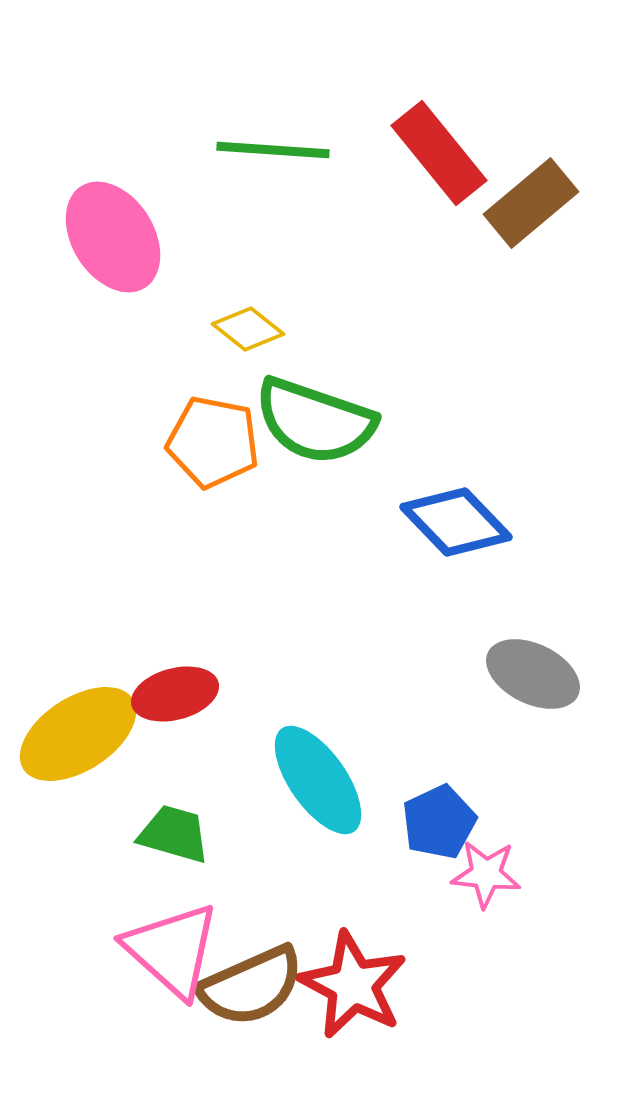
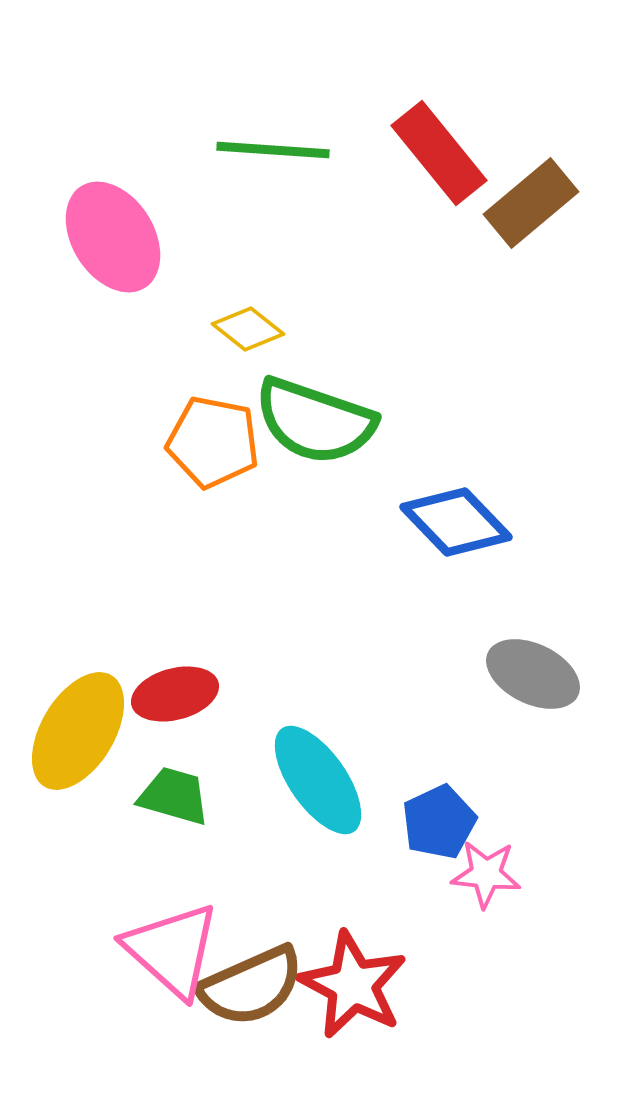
yellow ellipse: moved 3 px up; rotated 26 degrees counterclockwise
green trapezoid: moved 38 px up
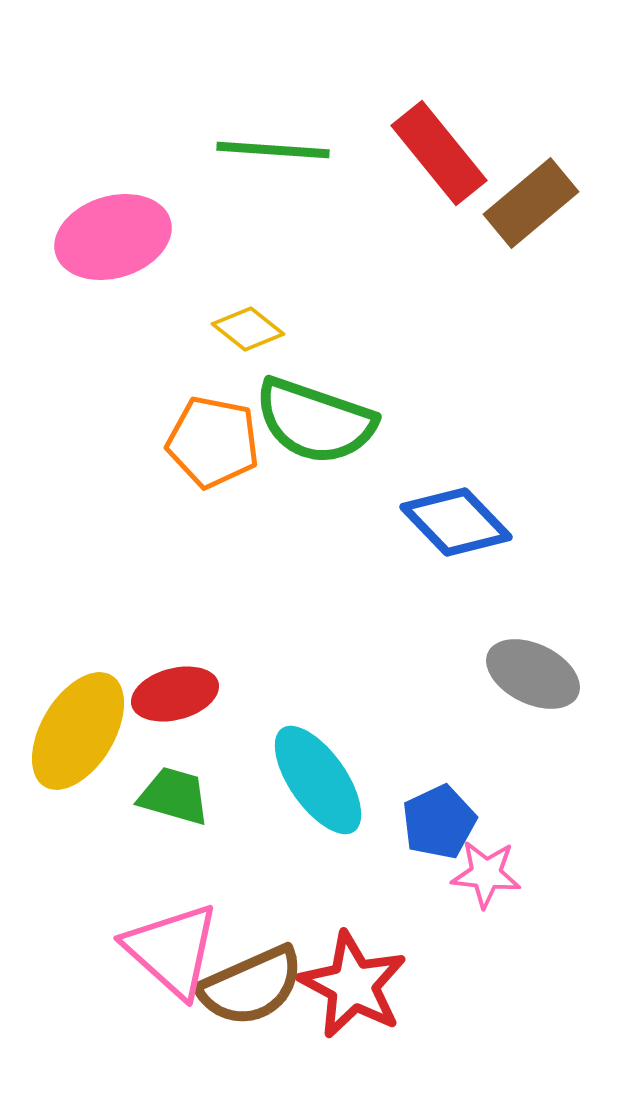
pink ellipse: rotated 75 degrees counterclockwise
